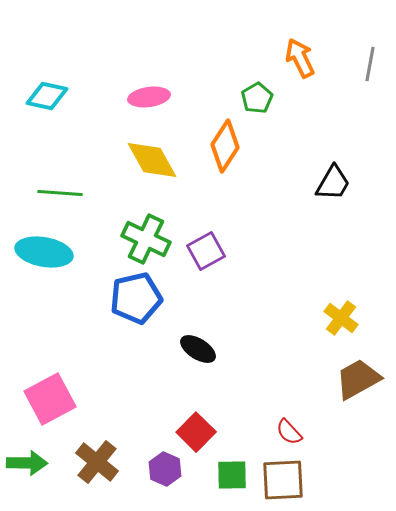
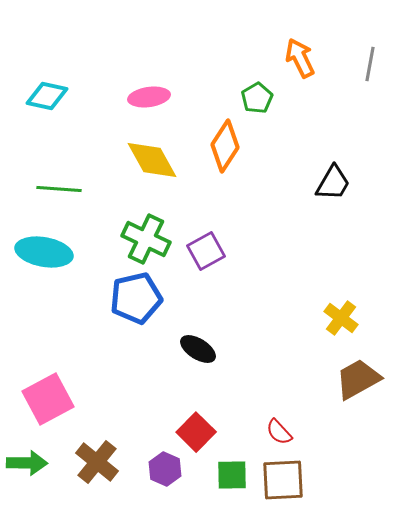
green line: moved 1 px left, 4 px up
pink square: moved 2 px left
red semicircle: moved 10 px left
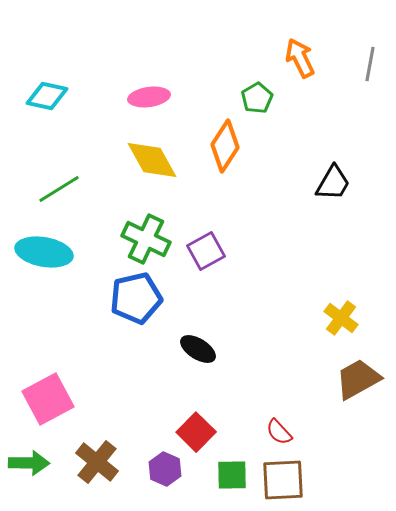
green line: rotated 36 degrees counterclockwise
green arrow: moved 2 px right
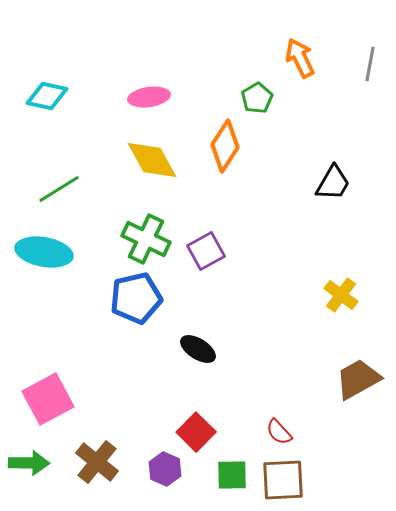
yellow cross: moved 23 px up
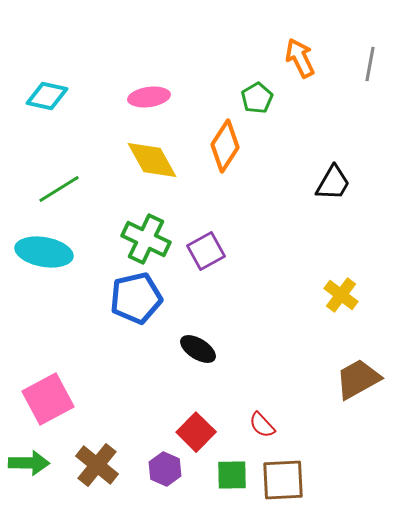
red semicircle: moved 17 px left, 7 px up
brown cross: moved 3 px down
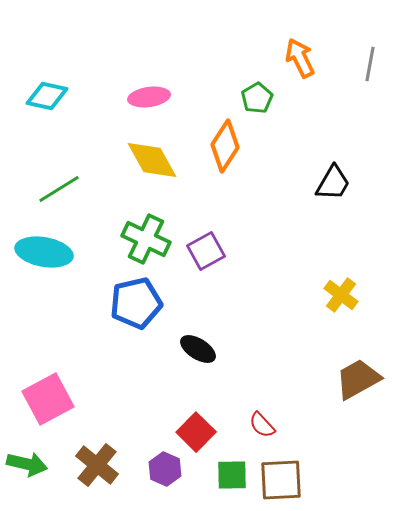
blue pentagon: moved 5 px down
green arrow: moved 2 px left, 1 px down; rotated 12 degrees clockwise
brown square: moved 2 px left
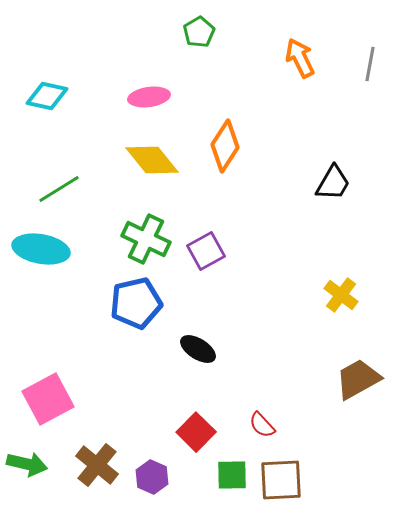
green pentagon: moved 58 px left, 66 px up
yellow diamond: rotated 10 degrees counterclockwise
cyan ellipse: moved 3 px left, 3 px up
purple hexagon: moved 13 px left, 8 px down
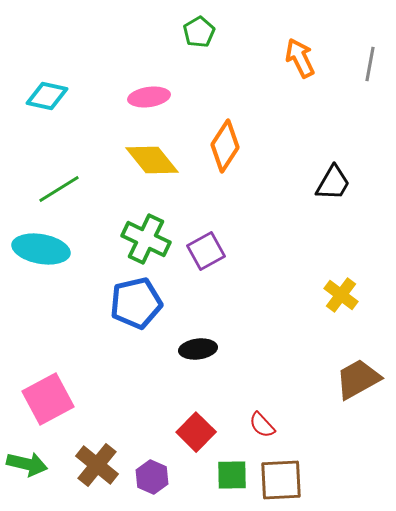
black ellipse: rotated 39 degrees counterclockwise
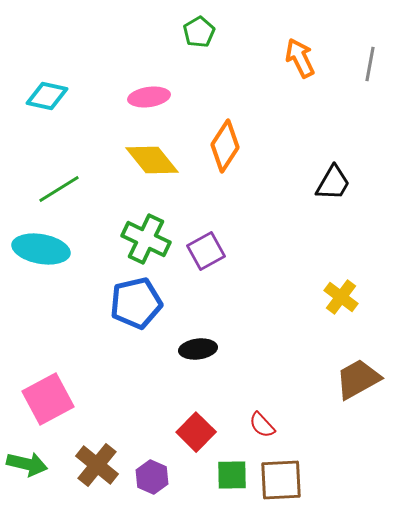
yellow cross: moved 2 px down
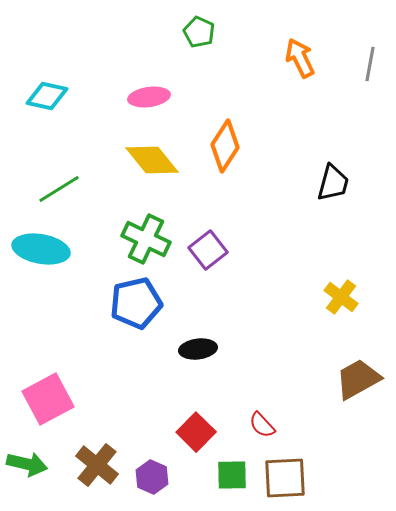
green pentagon: rotated 16 degrees counterclockwise
black trapezoid: rotated 15 degrees counterclockwise
purple square: moved 2 px right, 1 px up; rotated 9 degrees counterclockwise
brown square: moved 4 px right, 2 px up
